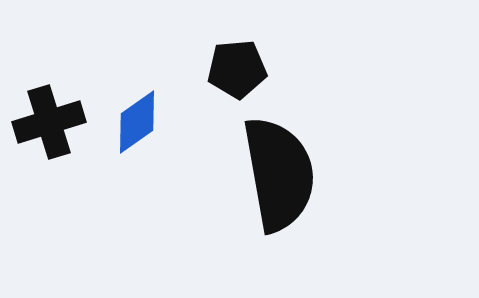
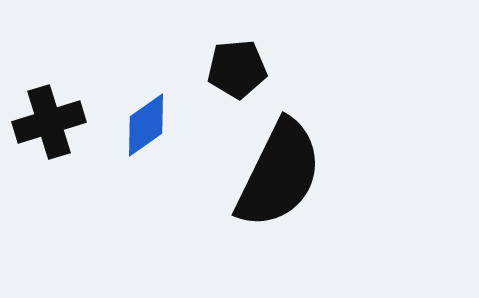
blue diamond: moved 9 px right, 3 px down
black semicircle: rotated 36 degrees clockwise
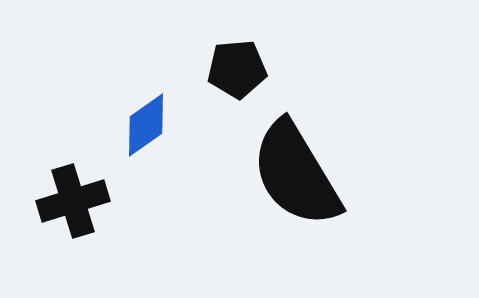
black cross: moved 24 px right, 79 px down
black semicircle: moved 17 px right; rotated 123 degrees clockwise
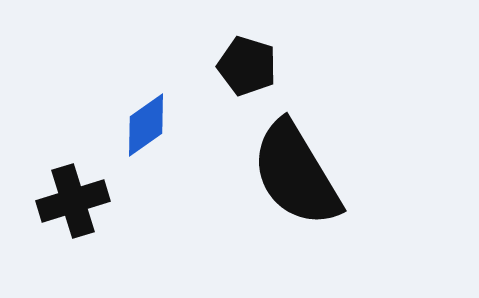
black pentagon: moved 10 px right, 3 px up; rotated 22 degrees clockwise
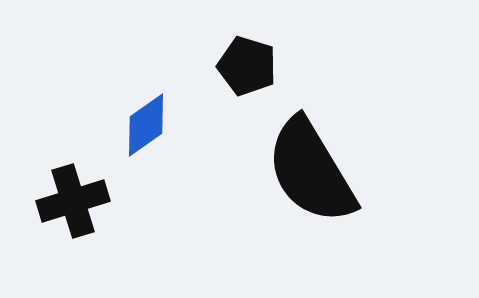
black semicircle: moved 15 px right, 3 px up
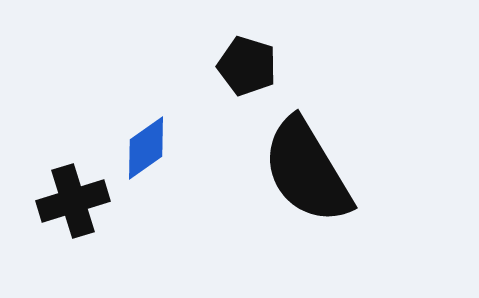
blue diamond: moved 23 px down
black semicircle: moved 4 px left
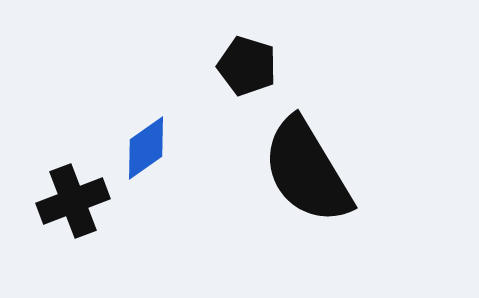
black cross: rotated 4 degrees counterclockwise
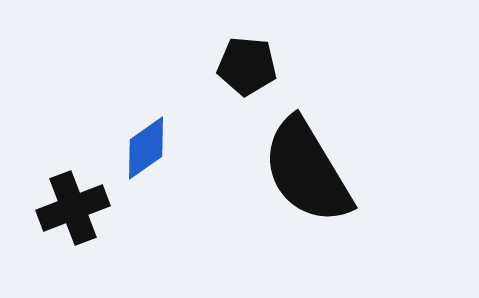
black pentagon: rotated 12 degrees counterclockwise
black cross: moved 7 px down
